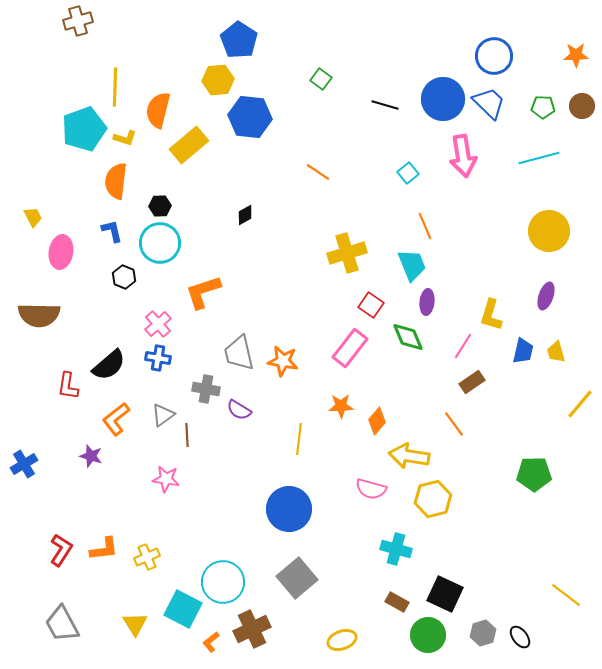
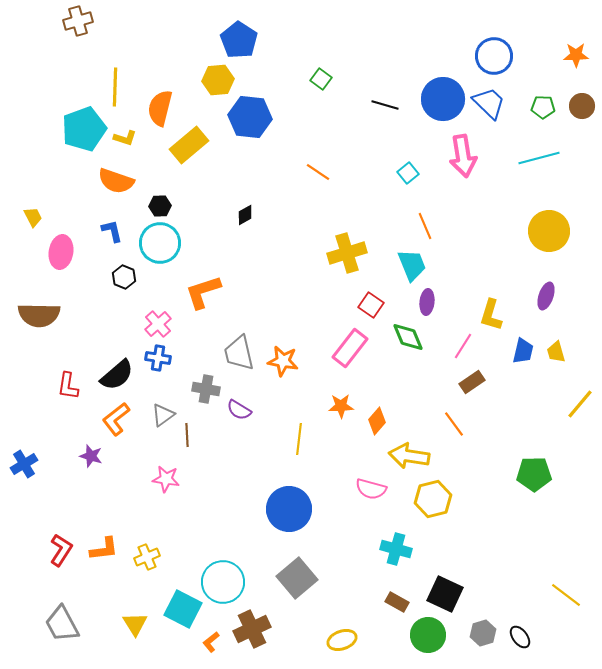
orange semicircle at (158, 110): moved 2 px right, 2 px up
orange semicircle at (116, 181): rotated 78 degrees counterclockwise
black semicircle at (109, 365): moved 8 px right, 10 px down
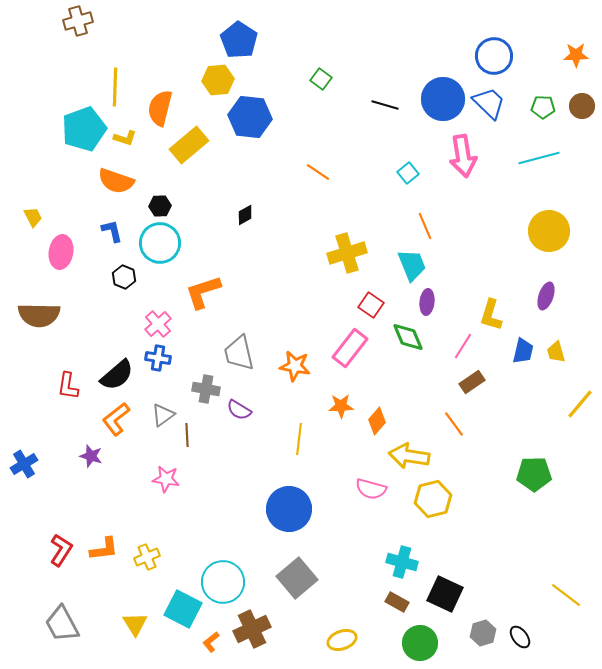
orange star at (283, 361): moved 12 px right, 5 px down
cyan cross at (396, 549): moved 6 px right, 13 px down
green circle at (428, 635): moved 8 px left, 8 px down
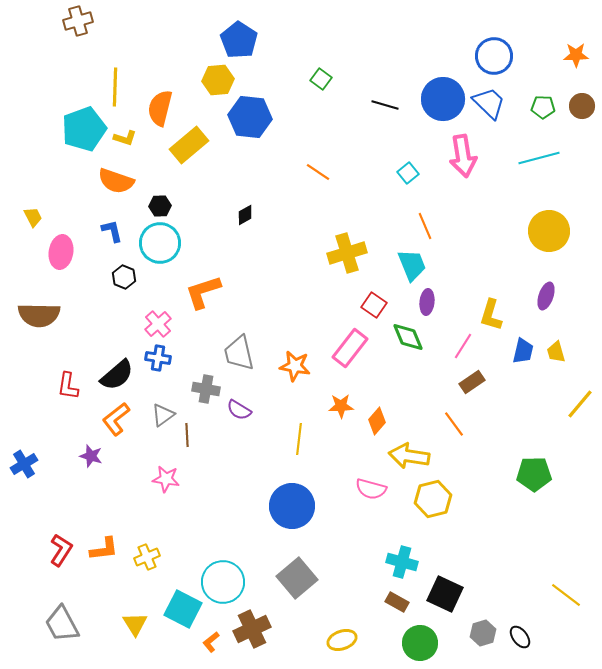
red square at (371, 305): moved 3 px right
blue circle at (289, 509): moved 3 px right, 3 px up
